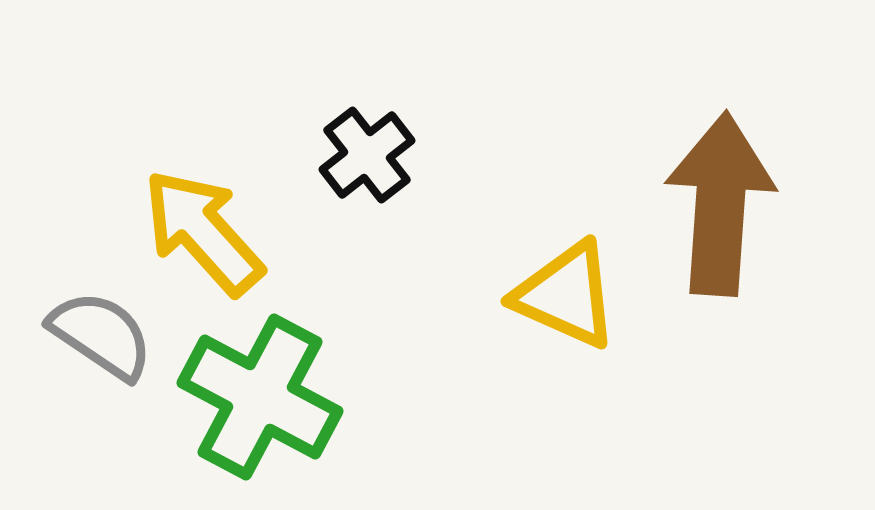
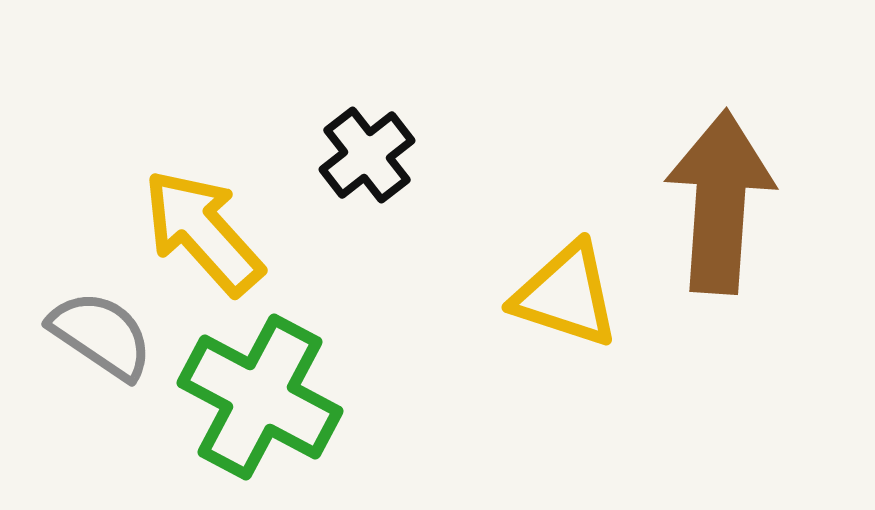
brown arrow: moved 2 px up
yellow triangle: rotated 6 degrees counterclockwise
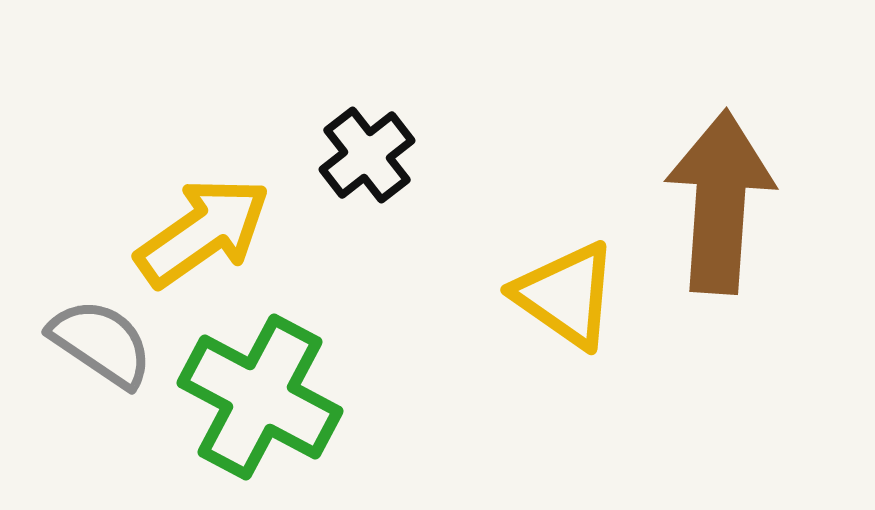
yellow arrow: rotated 97 degrees clockwise
yellow triangle: rotated 17 degrees clockwise
gray semicircle: moved 8 px down
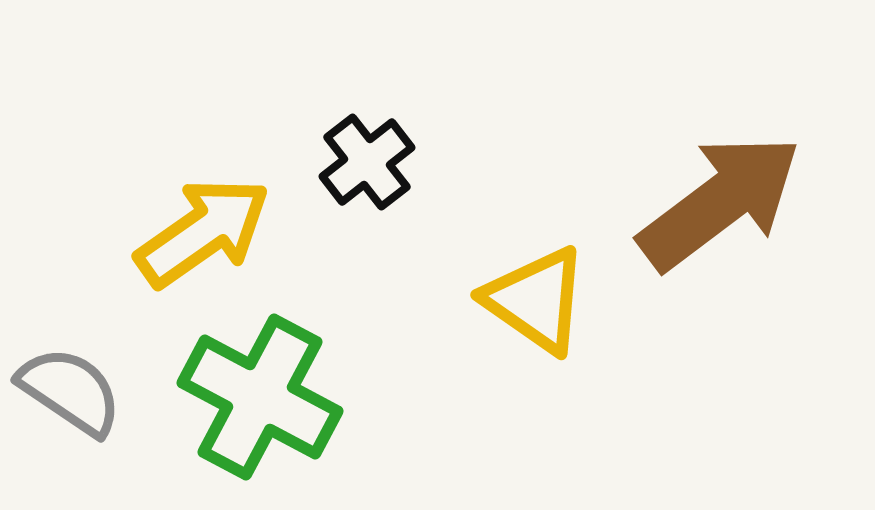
black cross: moved 7 px down
brown arrow: rotated 49 degrees clockwise
yellow triangle: moved 30 px left, 5 px down
gray semicircle: moved 31 px left, 48 px down
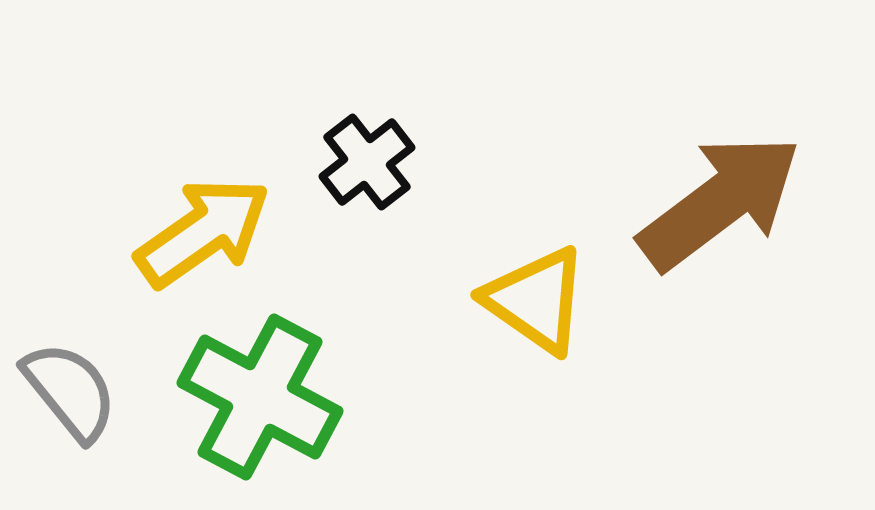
gray semicircle: rotated 17 degrees clockwise
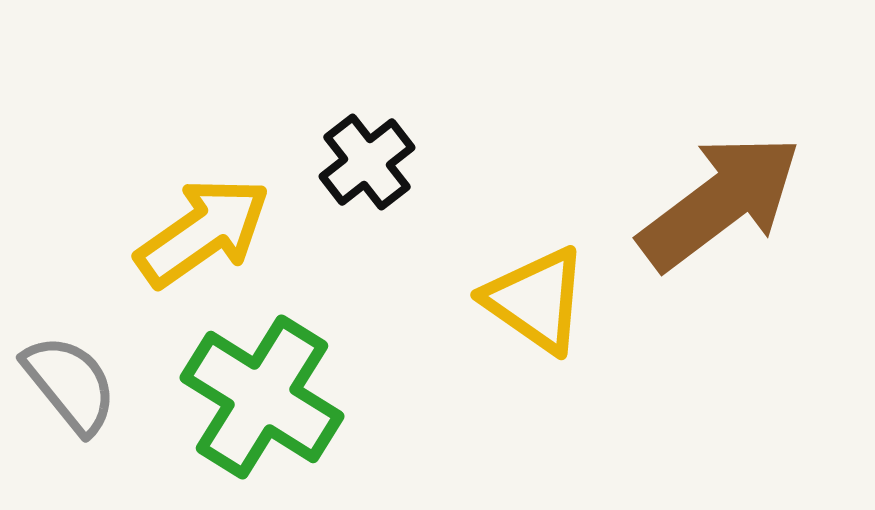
gray semicircle: moved 7 px up
green cross: moved 2 px right; rotated 4 degrees clockwise
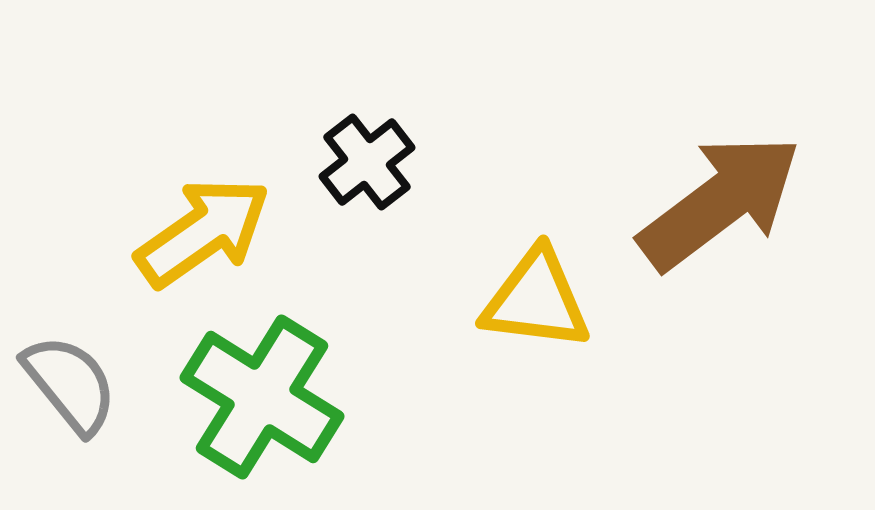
yellow triangle: rotated 28 degrees counterclockwise
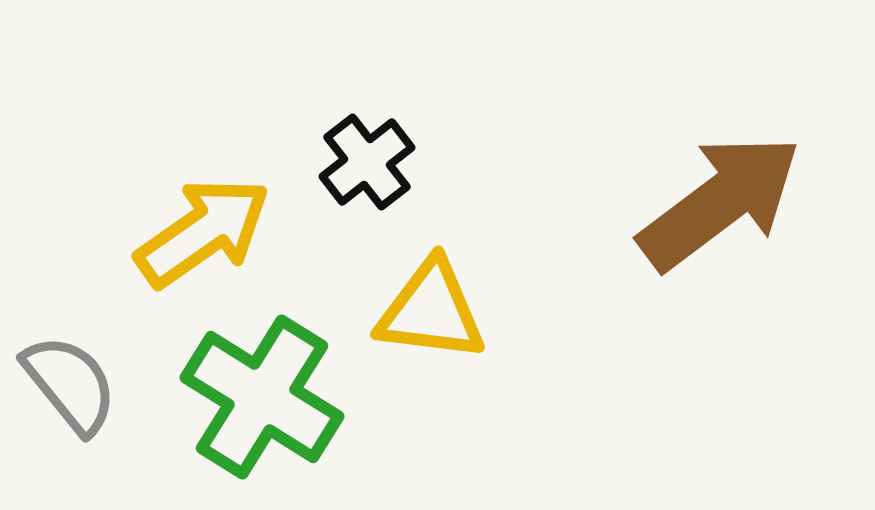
yellow triangle: moved 105 px left, 11 px down
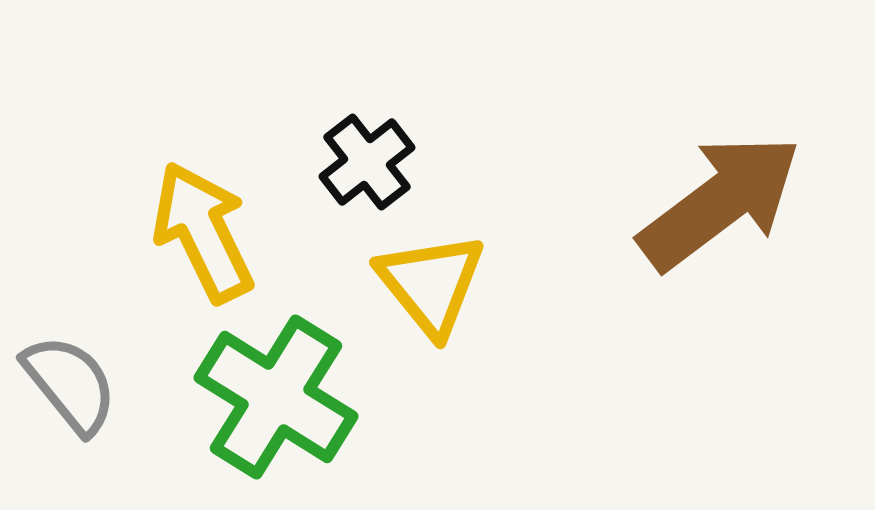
yellow arrow: rotated 81 degrees counterclockwise
yellow triangle: moved 27 px up; rotated 44 degrees clockwise
green cross: moved 14 px right
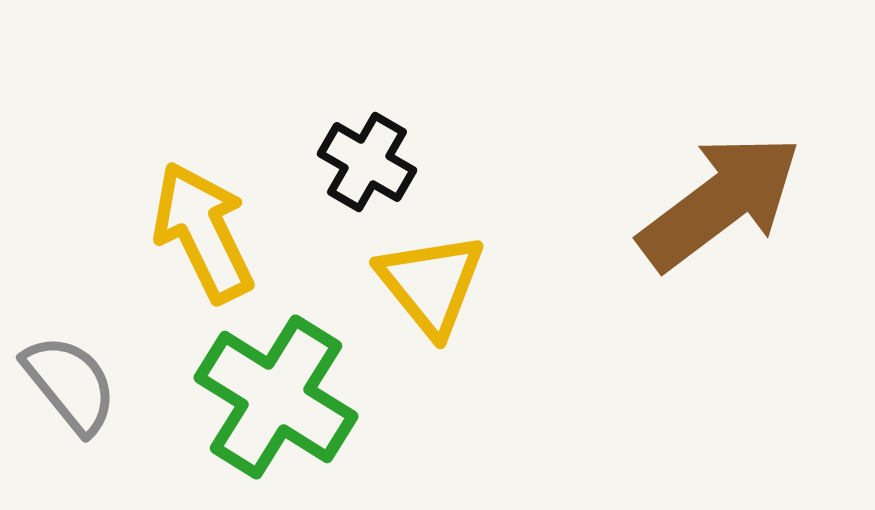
black cross: rotated 22 degrees counterclockwise
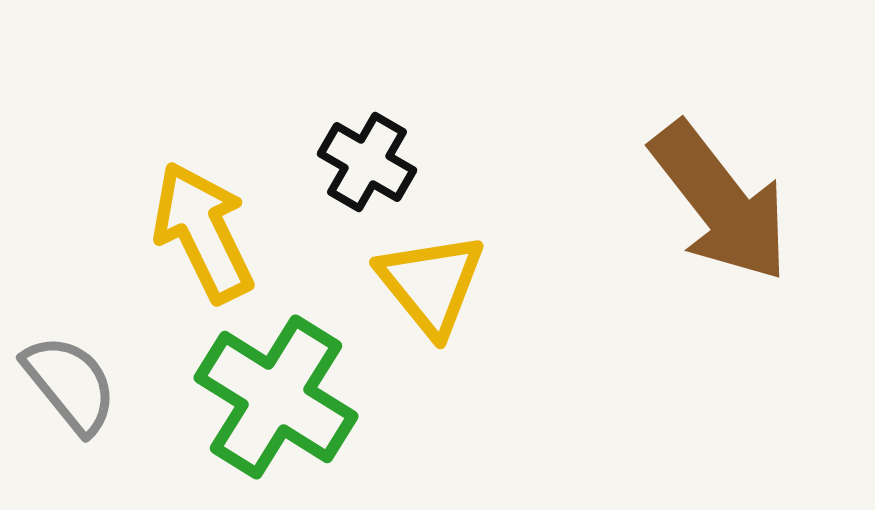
brown arrow: rotated 89 degrees clockwise
